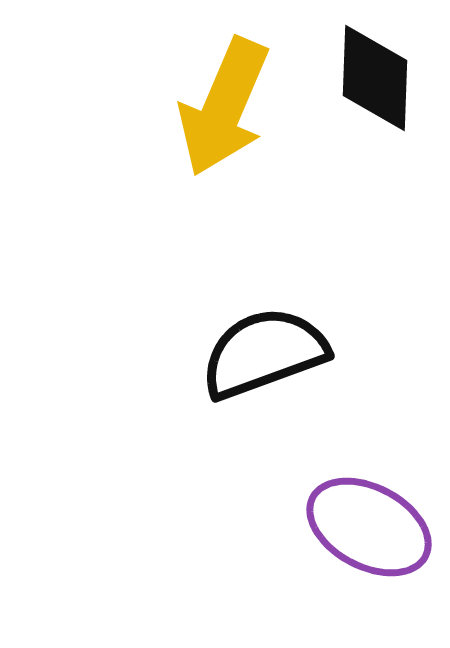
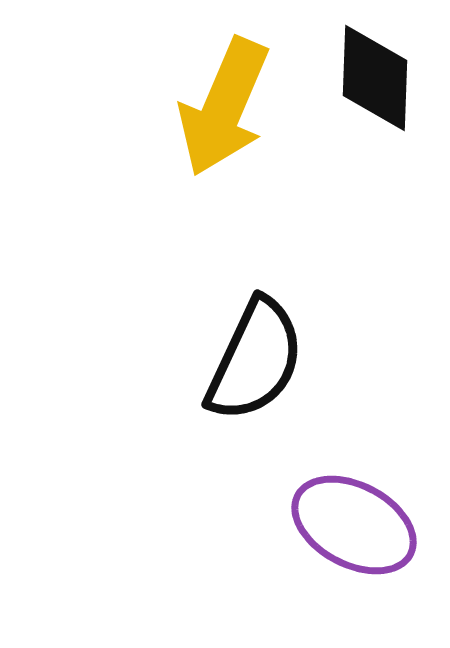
black semicircle: moved 9 px left, 7 px down; rotated 135 degrees clockwise
purple ellipse: moved 15 px left, 2 px up
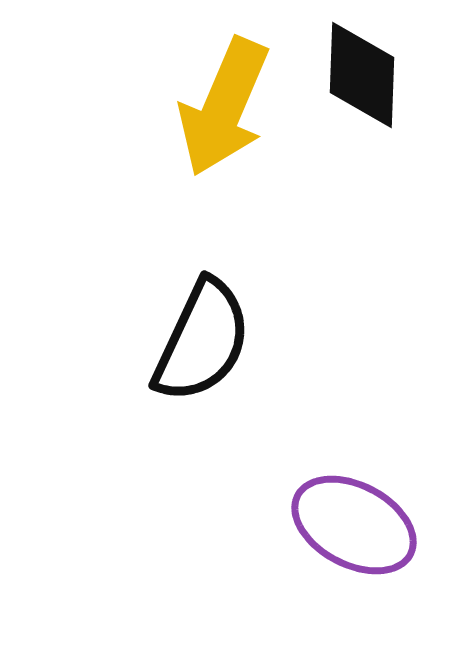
black diamond: moved 13 px left, 3 px up
black semicircle: moved 53 px left, 19 px up
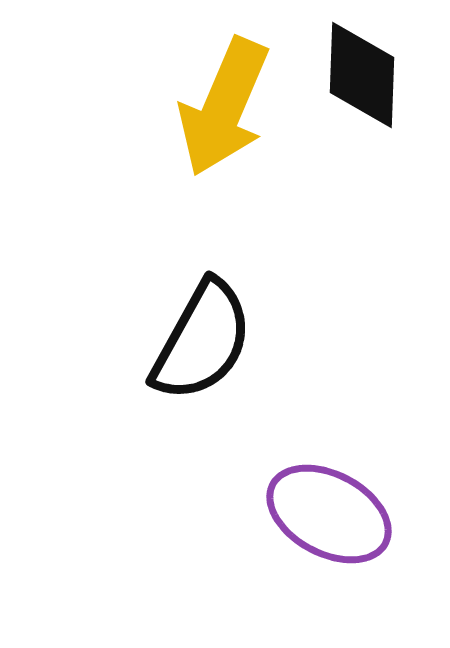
black semicircle: rotated 4 degrees clockwise
purple ellipse: moved 25 px left, 11 px up
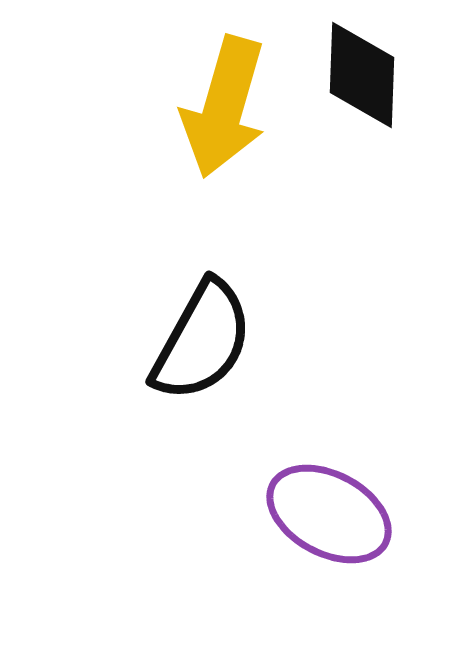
yellow arrow: rotated 7 degrees counterclockwise
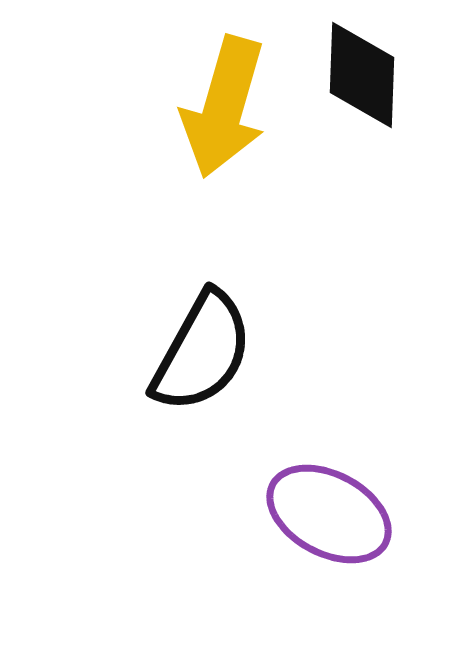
black semicircle: moved 11 px down
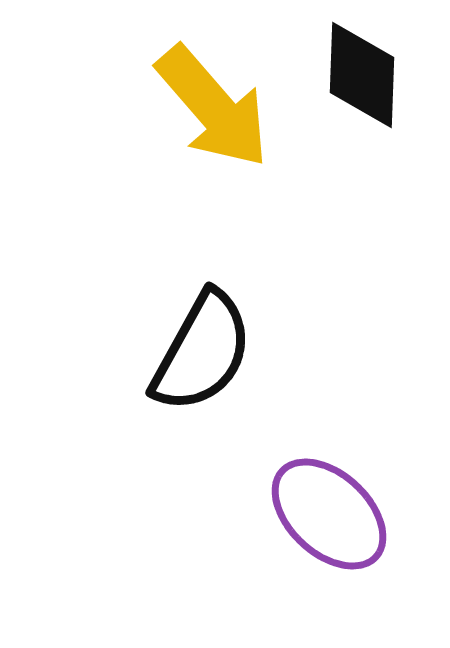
yellow arrow: moved 11 px left; rotated 57 degrees counterclockwise
purple ellipse: rotated 15 degrees clockwise
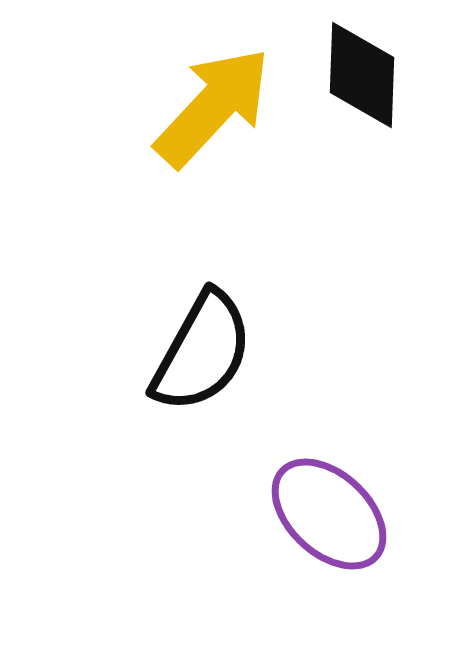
yellow arrow: rotated 96 degrees counterclockwise
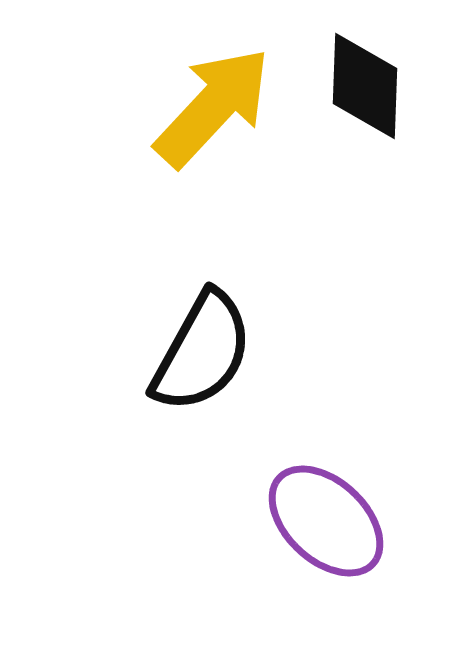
black diamond: moved 3 px right, 11 px down
purple ellipse: moved 3 px left, 7 px down
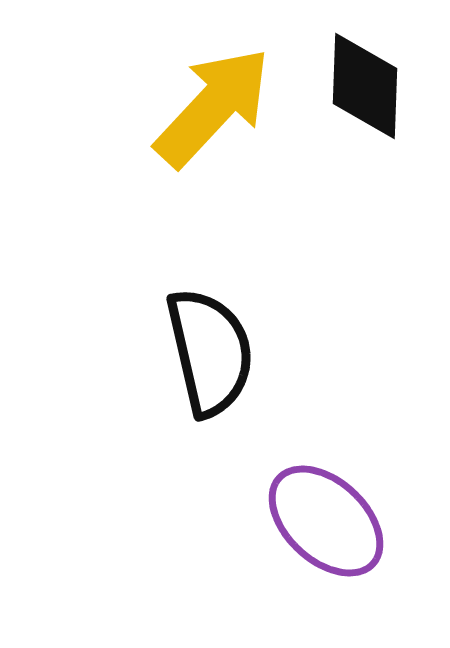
black semicircle: moved 8 px right; rotated 42 degrees counterclockwise
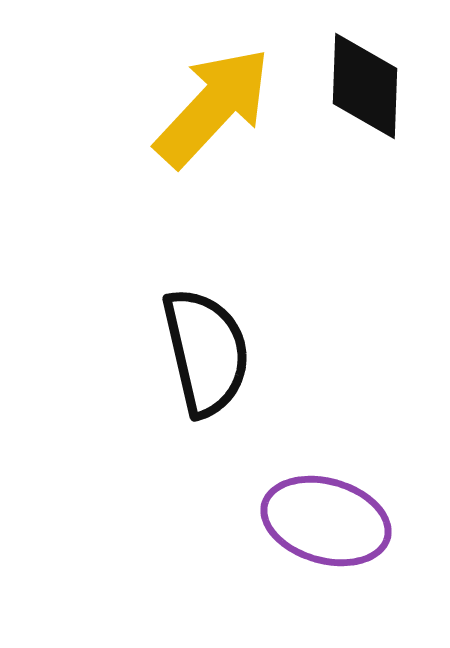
black semicircle: moved 4 px left
purple ellipse: rotated 27 degrees counterclockwise
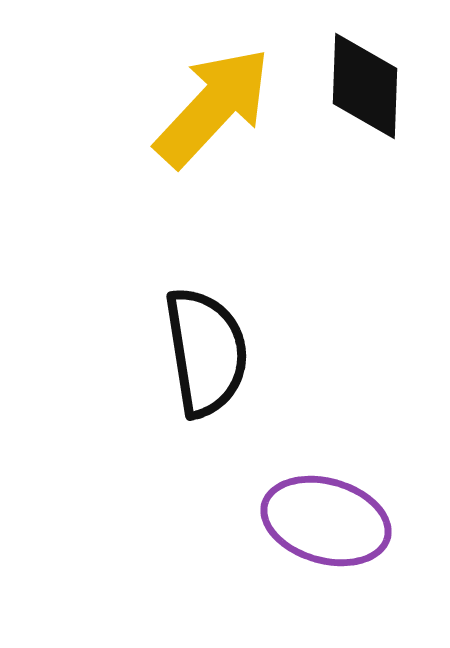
black semicircle: rotated 4 degrees clockwise
